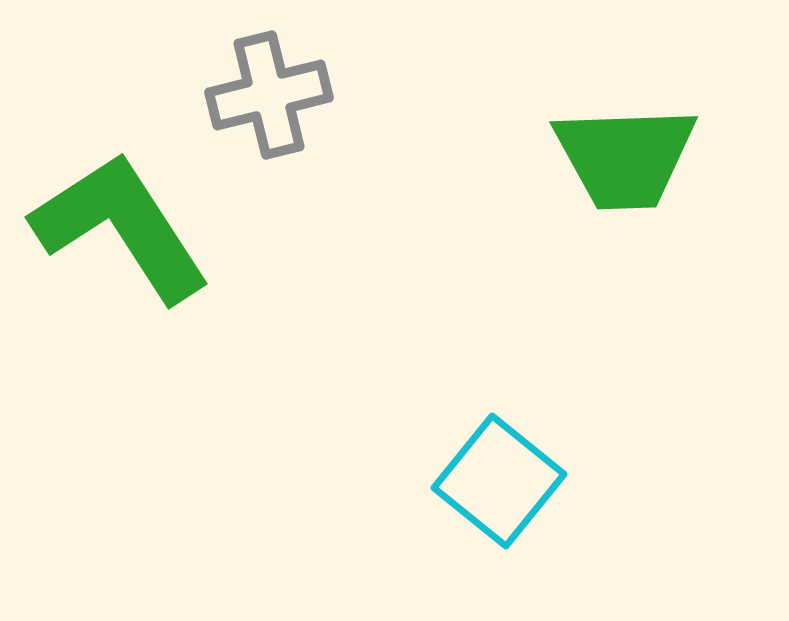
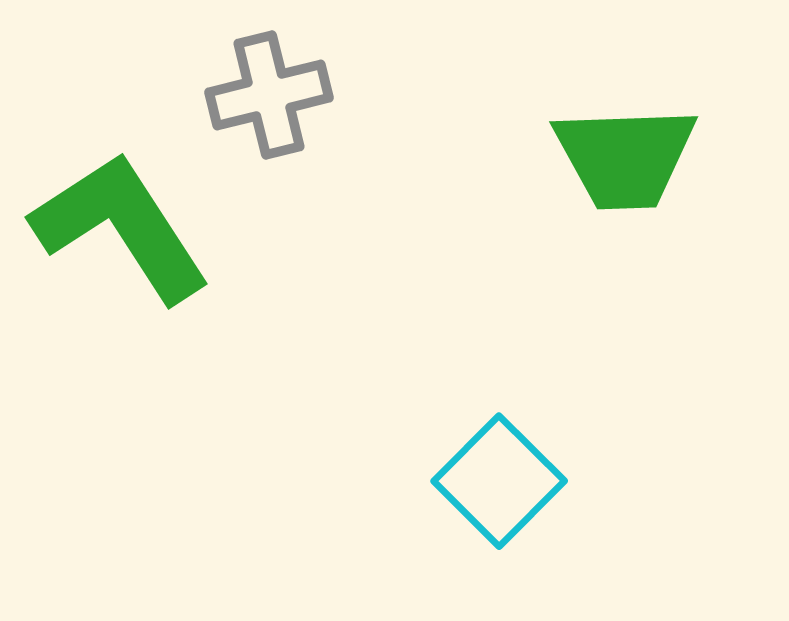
cyan square: rotated 6 degrees clockwise
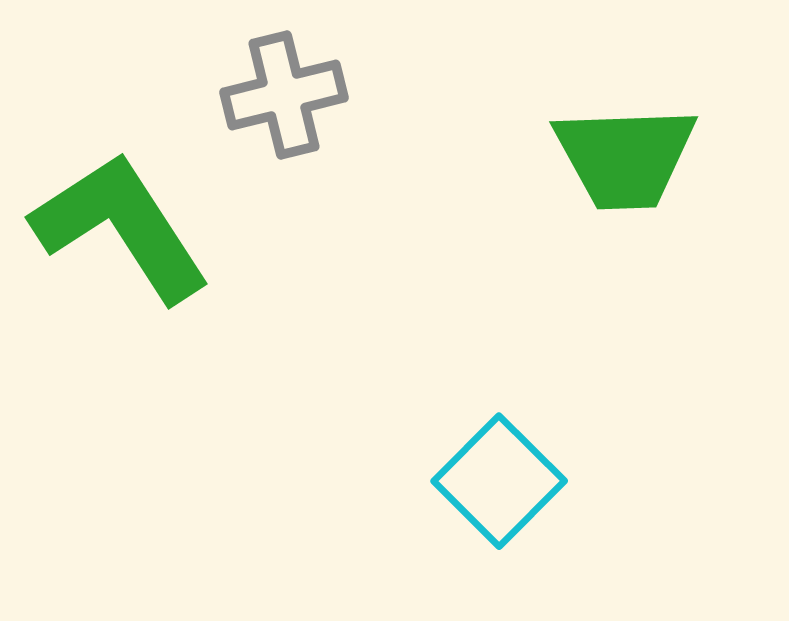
gray cross: moved 15 px right
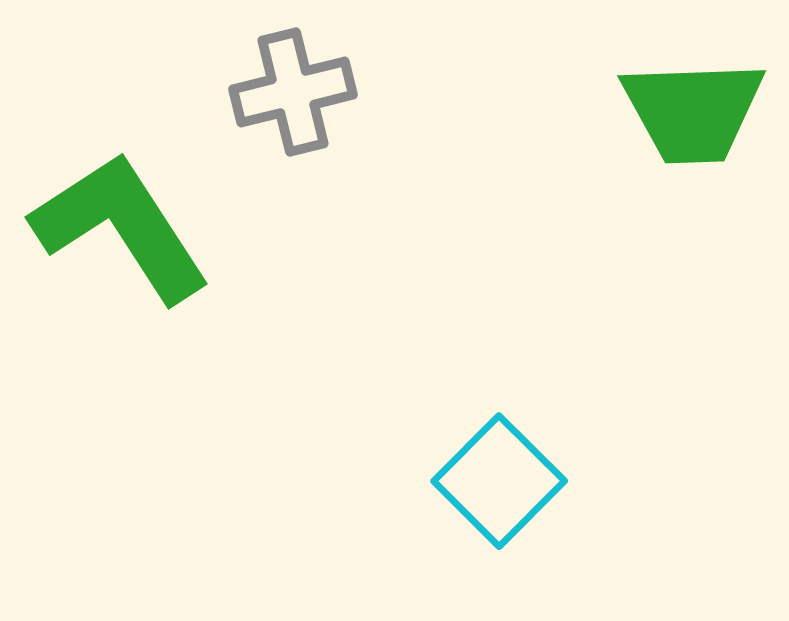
gray cross: moved 9 px right, 3 px up
green trapezoid: moved 68 px right, 46 px up
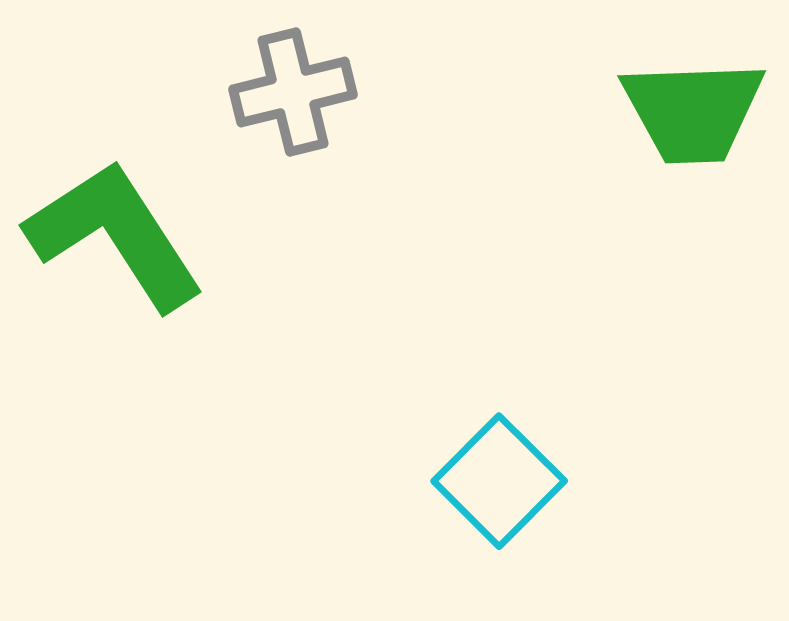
green L-shape: moved 6 px left, 8 px down
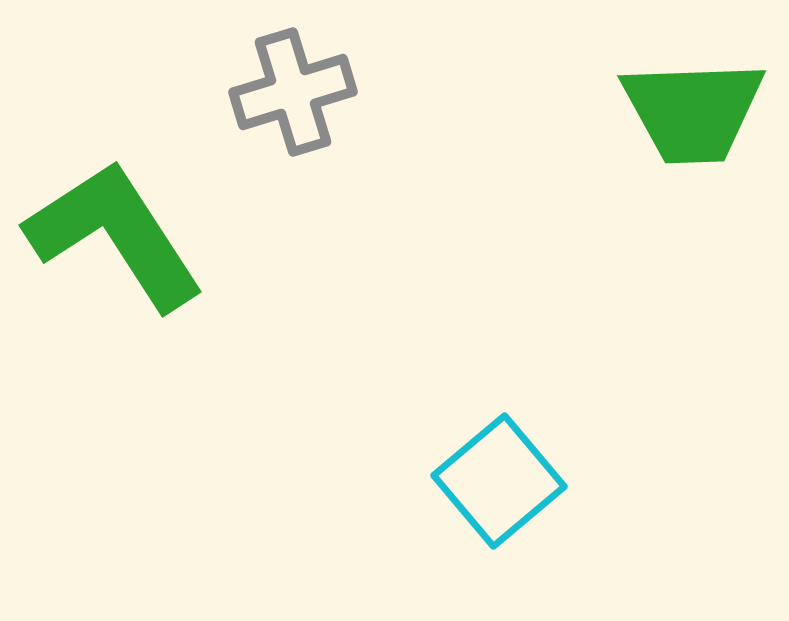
gray cross: rotated 3 degrees counterclockwise
cyan square: rotated 5 degrees clockwise
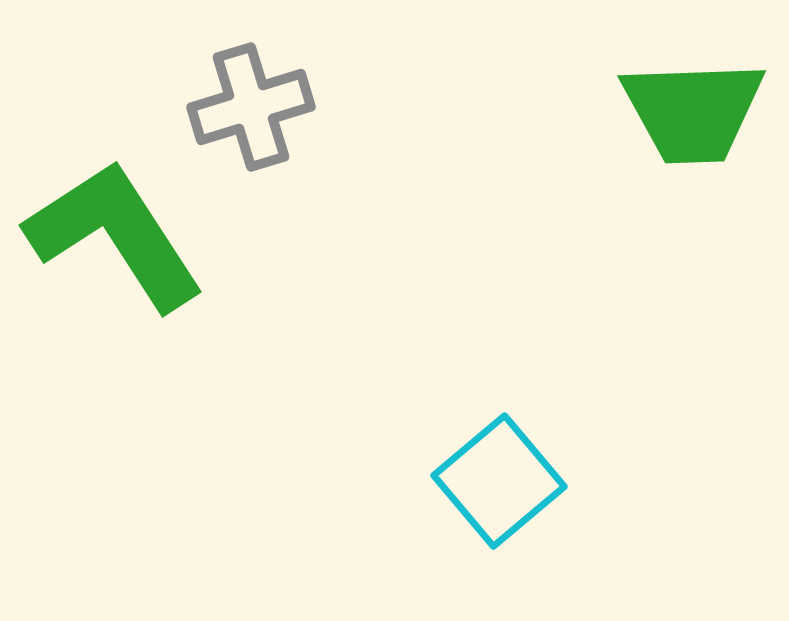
gray cross: moved 42 px left, 15 px down
